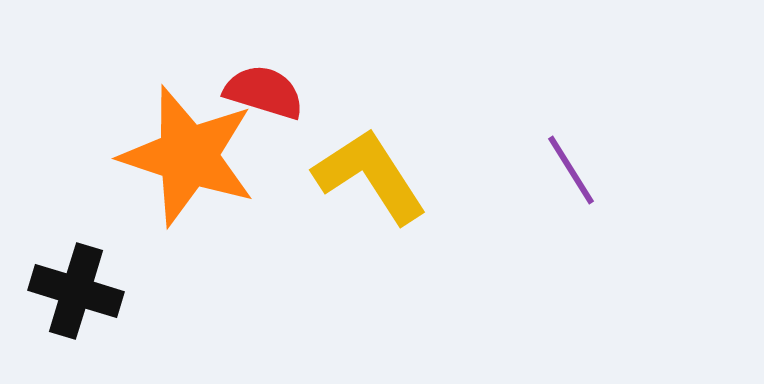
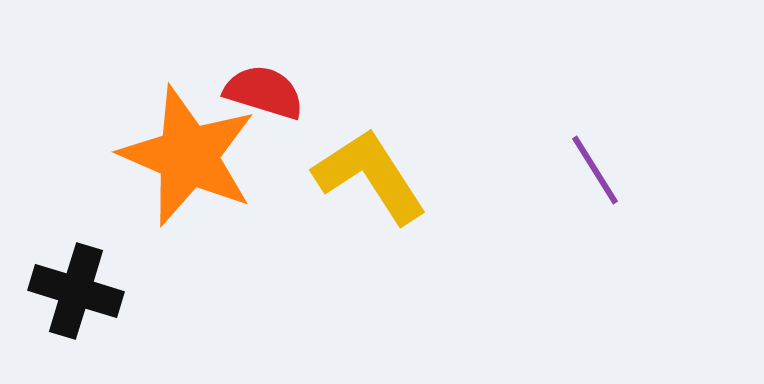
orange star: rotated 5 degrees clockwise
purple line: moved 24 px right
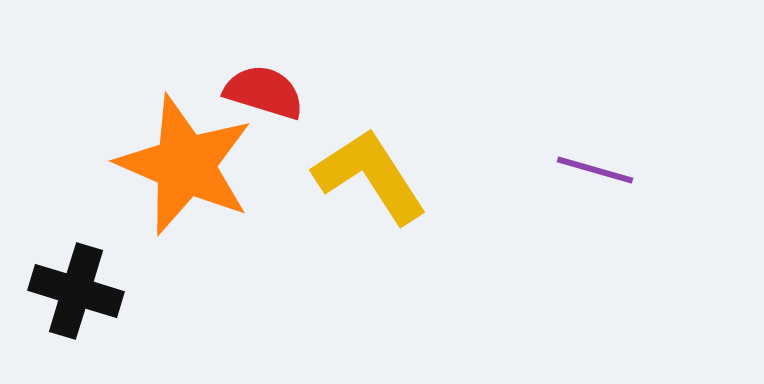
orange star: moved 3 px left, 9 px down
purple line: rotated 42 degrees counterclockwise
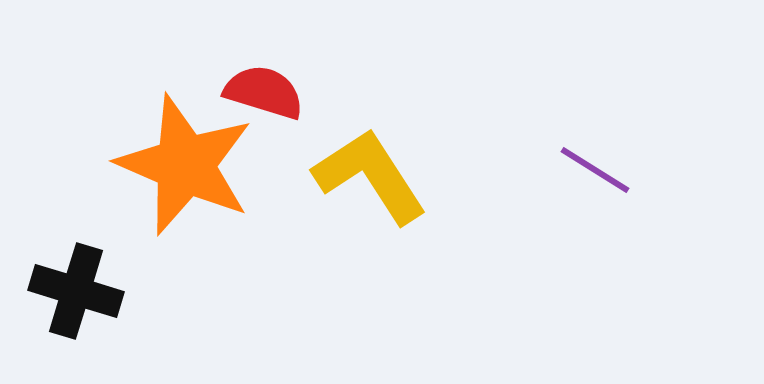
purple line: rotated 16 degrees clockwise
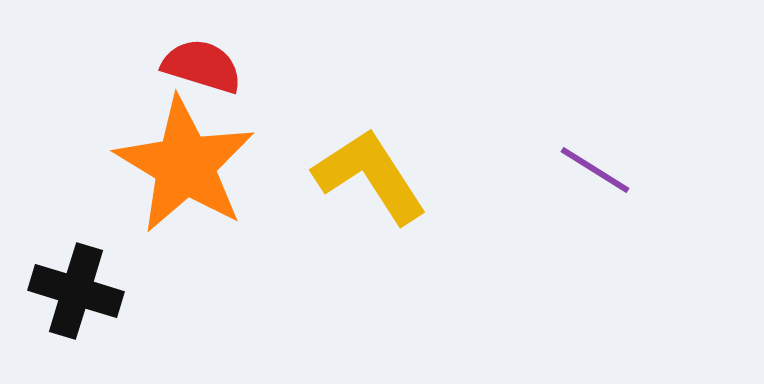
red semicircle: moved 62 px left, 26 px up
orange star: rotated 8 degrees clockwise
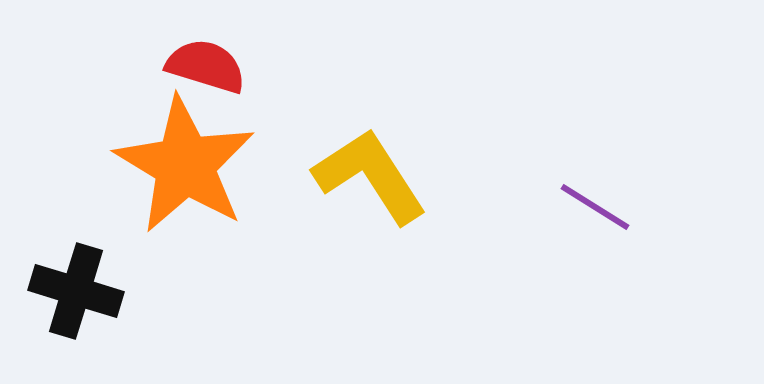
red semicircle: moved 4 px right
purple line: moved 37 px down
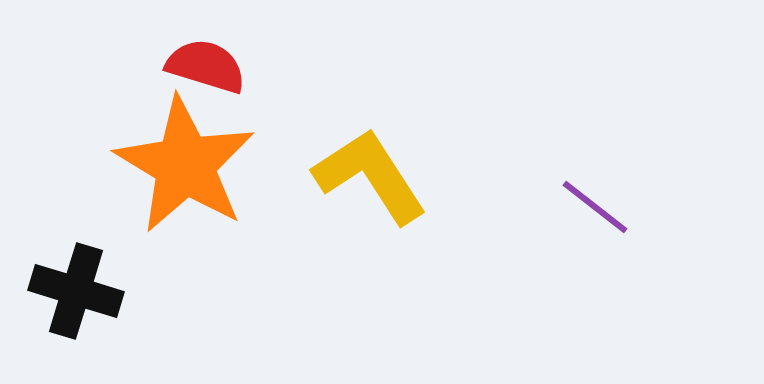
purple line: rotated 6 degrees clockwise
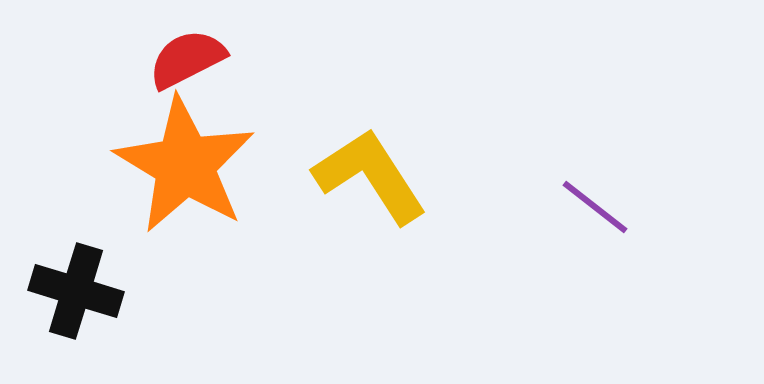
red semicircle: moved 19 px left, 7 px up; rotated 44 degrees counterclockwise
